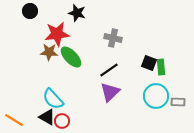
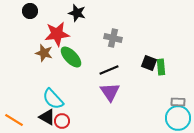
brown star: moved 5 px left, 1 px down; rotated 12 degrees clockwise
black line: rotated 12 degrees clockwise
purple triangle: rotated 20 degrees counterclockwise
cyan circle: moved 22 px right, 22 px down
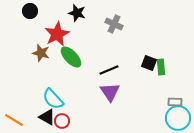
red star: rotated 20 degrees counterclockwise
gray cross: moved 1 px right, 14 px up; rotated 12 degrees clockwise
brown star: moved 3 px left
gray rectangle: moved 3 px left
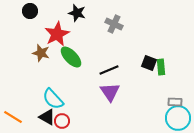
orange line: moved 1 px left, 3 px up
